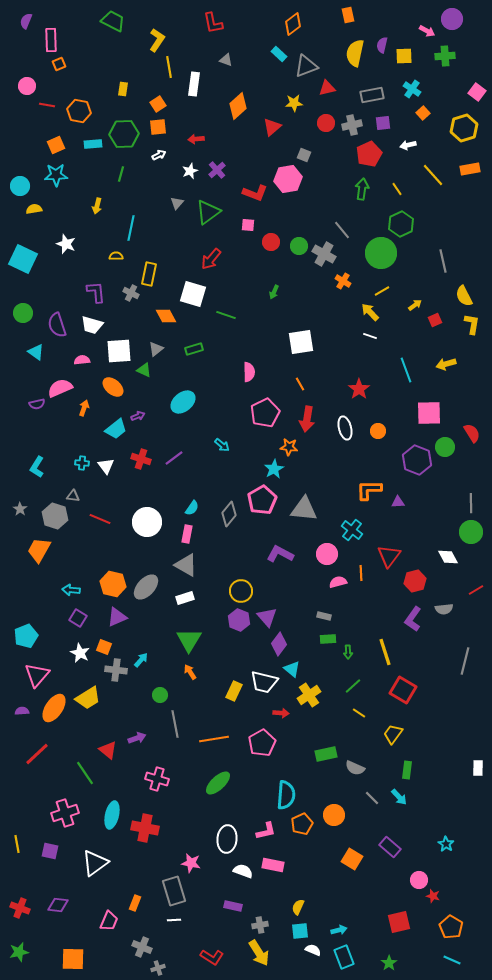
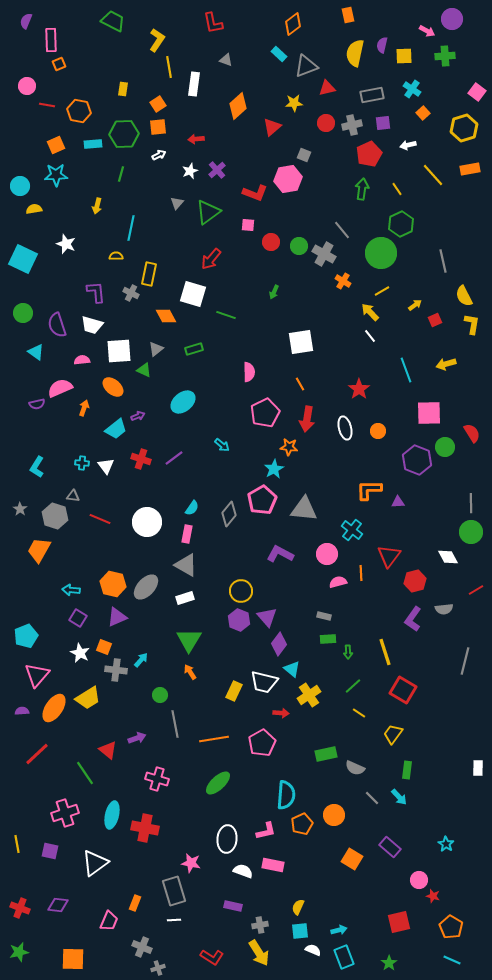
white line at (370, 336): rotated 32 degrees clockwise
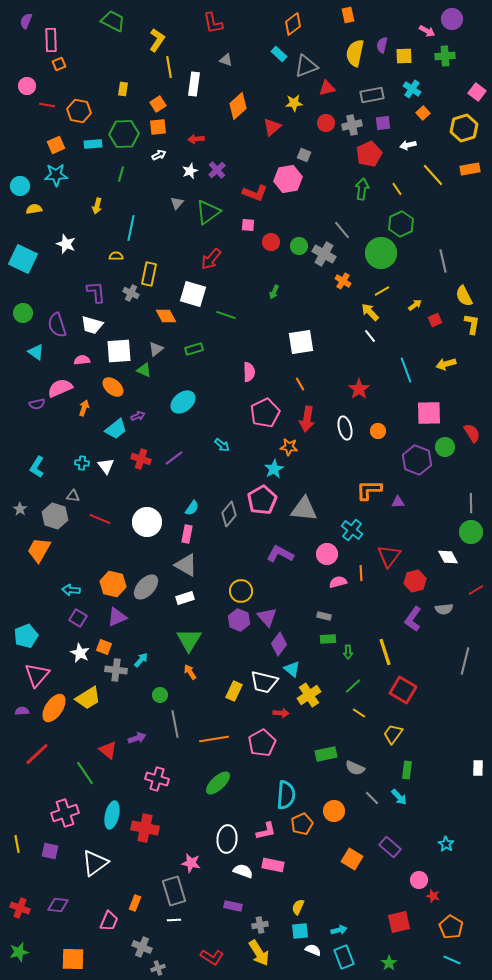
orange circle at (334, 815): moved 4 px up
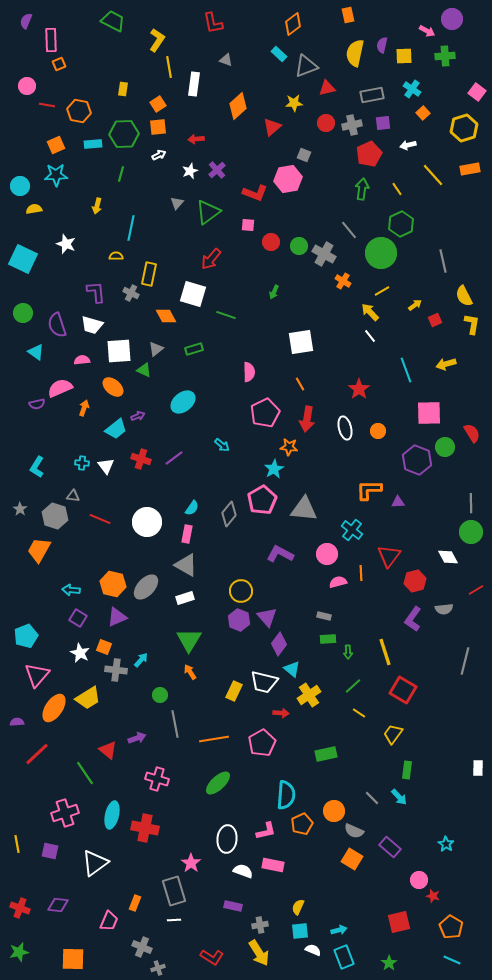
gray line at (342, 230): moved 7 px right
purple semicircle at (22, 711): moved 5 px left, 11 px down
gray semicircle at (355, 768): moved 1 px left, 63 px down
pink star at (191, 863): rotated 24 degrees clockwise
